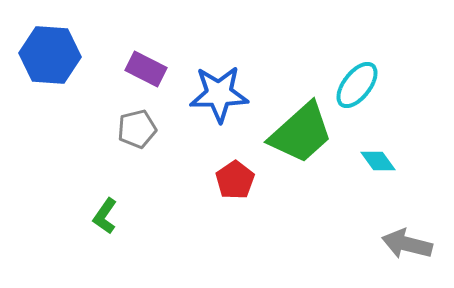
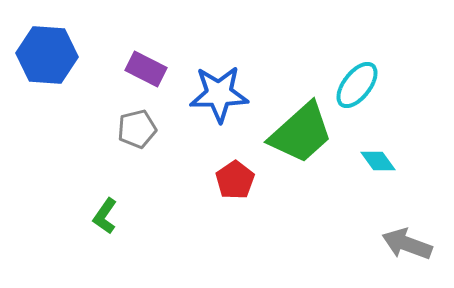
blue hexagon: moved 3 px left
gray arrow: rotated 6 degrees clockwise
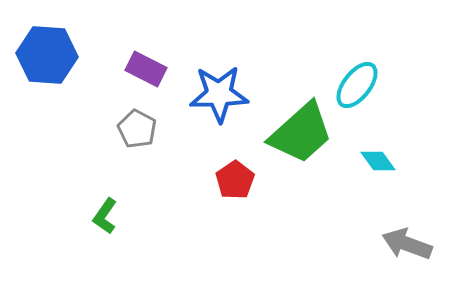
gray pentagon: rotated 30 degrees counterclockwise
